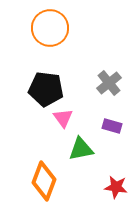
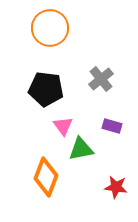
gray cross: moved 8 px left, 4 px up
pink triangle: moved 8 px down
orange diamond: moved 2 px right, 4 px up
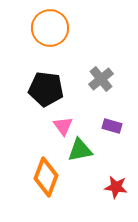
green triangle: moved 1 px left, 1 px down
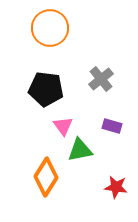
orange diamond: rotated 12 degrees clockwise
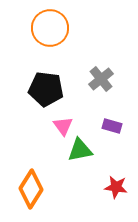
orange diamond: moved 15 px left, 12 px down
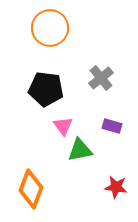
gray cross: moved 1 px up
orange diamond: rotated 12 degrees counterclockwise
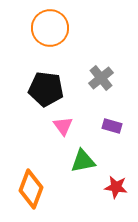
green triangle: moved 3 px right, 11 px down
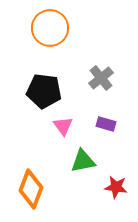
black pentagon: moved 2 px left, 2 px down
purple rectangle: moved 6 px left, 2 px up
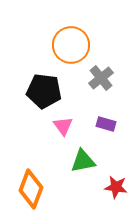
orange circle: moved 21 px right, 17 px down
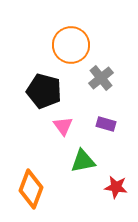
black pentagon: rotated 8 degrees clockwise
